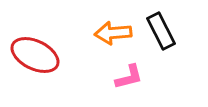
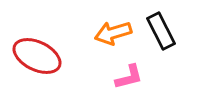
orange arrow: rotated 12 degrees counterclockwise
red ellipse: moved 2 px right, 1 px down
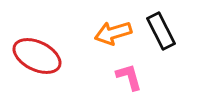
pink L-shape: rotated 92 degrees counterclockwise
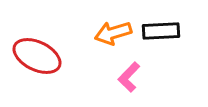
black rectangle: rotated 66 degrees counterclockwise
pink L-shape: rotated 120 degrees counterclockwise
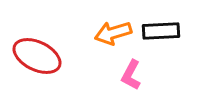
pink L-shape: moved 2 px right, 2 px up; rotated 16 degrees counterclockwise
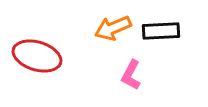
orange arrow: moved 5 px up; rotated 6 degrees counterclockwise
red ellipse: rotated 9 degrees counterclockwise
